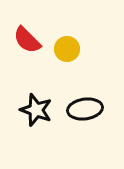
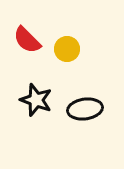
black star: moved 10 px up
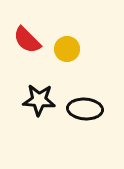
black star: moved 3 px right; rotated 16 degrees counterclockwise
black ellipse: rotated 12 degrees clockwise
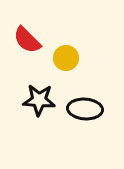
yellow circle: moved 1 px left, 9 px down
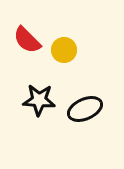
yellow circle: moved 2 px left, 8 px up
black ellipse: rotated 28 degrees counterclockwise
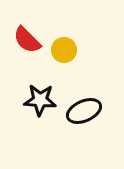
black star: moved 1 px right
black ellipse: moved 1 px left, 2 px down
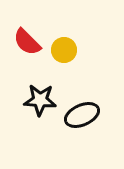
red semicircle: moved 2 px down
black ellipse: moved 2 px left, 4 px down
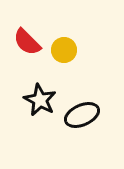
black star: rotated 24 degrees clockwise
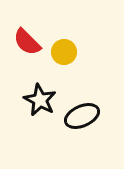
yellow circle: moved 2 px down
black ellipse: moved 1 px down
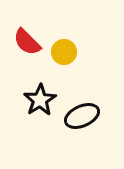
black star: rotated 12 degrees clockwise
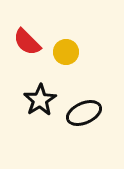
yellow circle: moved 2 px right
black ellipse: moved 2 px right, 3 px up
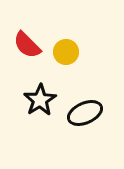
red semicircle: moved 3 px down
black ellipse: moved 1 px right
